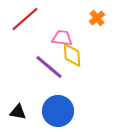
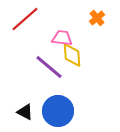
black triangle: moved 7 px right; rotated 18 degrees clockwise
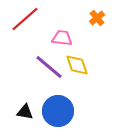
yellow diamond: moved 5 px right, 10 px down; rotated 15 degrees counterclockwise
black triangle: rotated 18 degrees counterclockwise
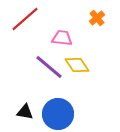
yellow diamond: rotated 15 degrees counterclockwise
blue circle: moved 3 px down
